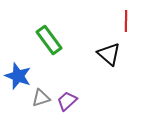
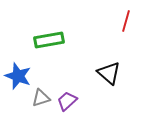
red line: rotated 15 degrees clockwise
green rectangle: rotated 64 degrees counterclockwise
black triangle: moved 19 px down
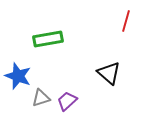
green rectangle: moved 1 px left, 1 px up
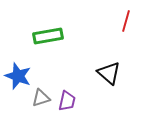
green rectangle: moved 3 px up
purple trapezoid: rotated 145 degrees clockwise
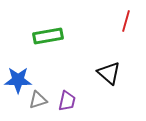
blue star: moved 4 px down; rotated 20 degrees counterclockwise
gray triangle: moved 3 px left, 2 px down
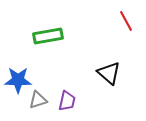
red line: rotated 45 degrees counterclockwise
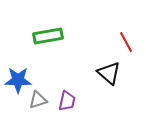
red line: moved 21 px down
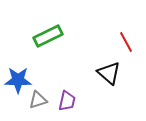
green rectangle: rotated 16 degrees counterclockwise
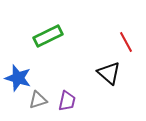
blue star: moved 2 px up; rotated 16 degrees clockwise
